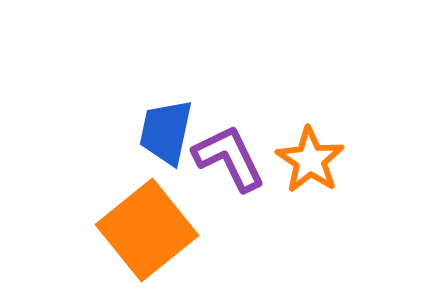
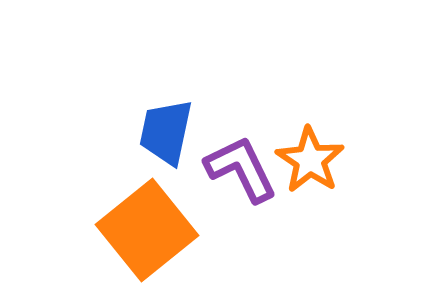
purple L-shape: moved 12 px right, 11 px down
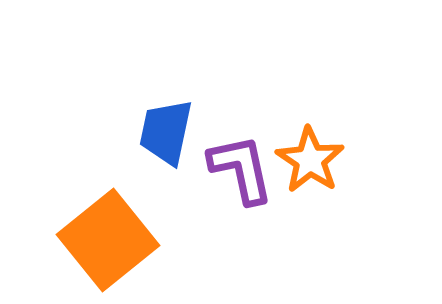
purple L-shape: rotated 14 degrees clockwise
orange square: moved 39 px left, 10 px down
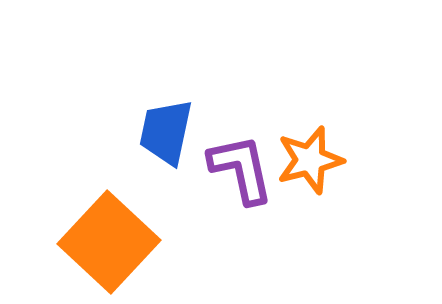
orange star: rotated 24 degrees clockwise
orange square: moved 1 px right, 2 px down; rotated 8 degrees counterclockwise
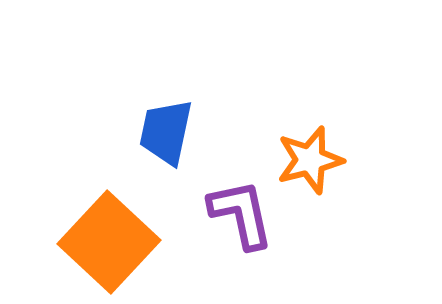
purple L-shape: moved 45 px down
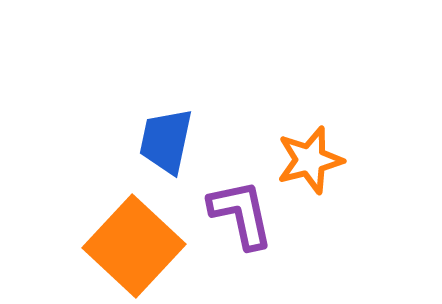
blue trapezoid: moved 9 px down
orange square: moved 25 px right, 4 px down
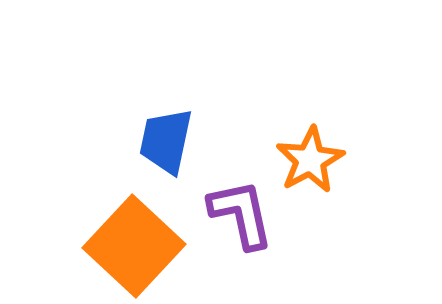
orange star: rotated 14 degrees counterclockwise
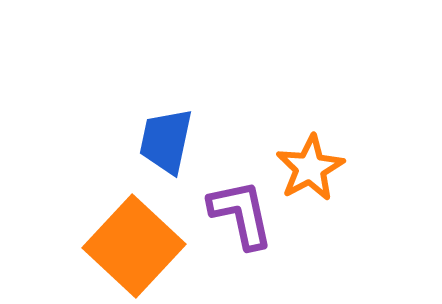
orange star: moved 8 px down
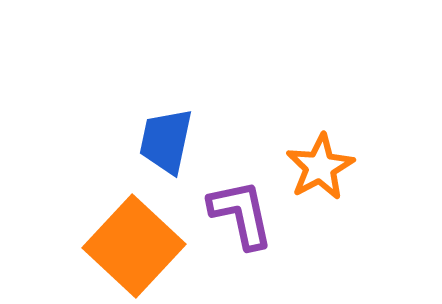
orange star: moved 10 px right, 1 px up
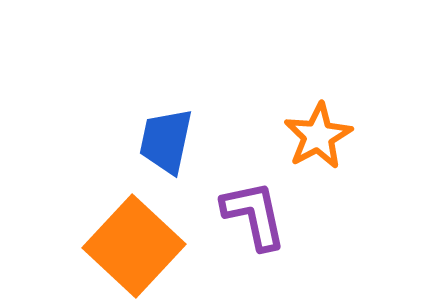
orange star: moved 2 px left, 31 px up
purple L-shape: moved 13 px right, 1 px down
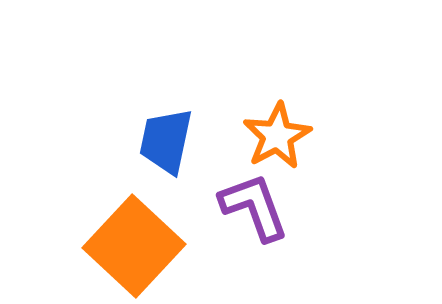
orange star: moved 41 px left
purple L-shape: moved 8 px up; rotated 8 degrees counterclockwise
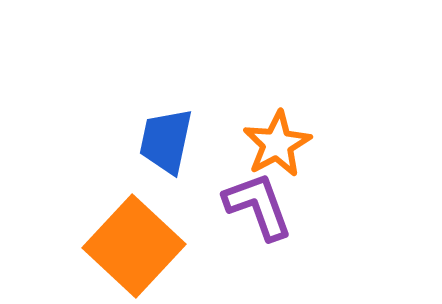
orange star: moved 8 px down
purple L-shape: moved 4 px right, 1 px up
